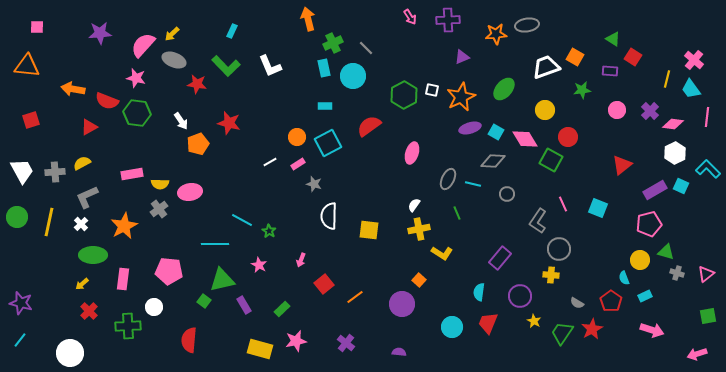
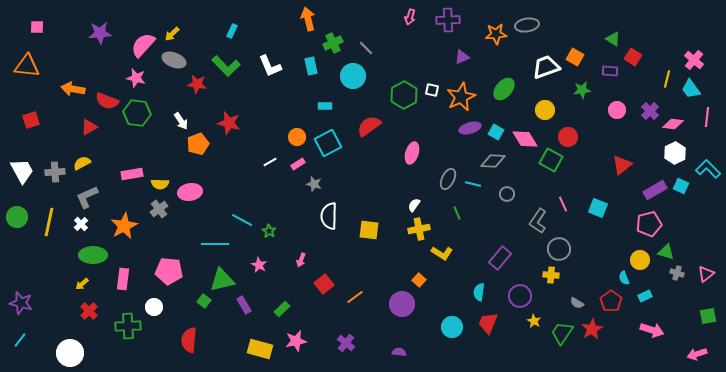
pink arrow at (410, 17): rotated 49 degrees clockwise
cyan rectangle at (324, 68): moved 13 px left, 2 px up
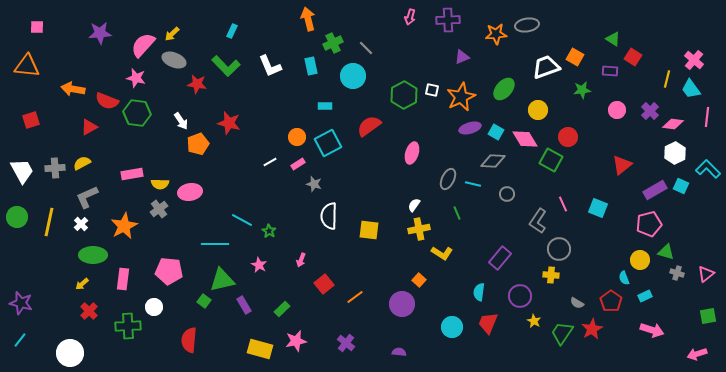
yellow circle at (545, 110): moved 7 px left
gray cross at (55, 172): moved 4 px up
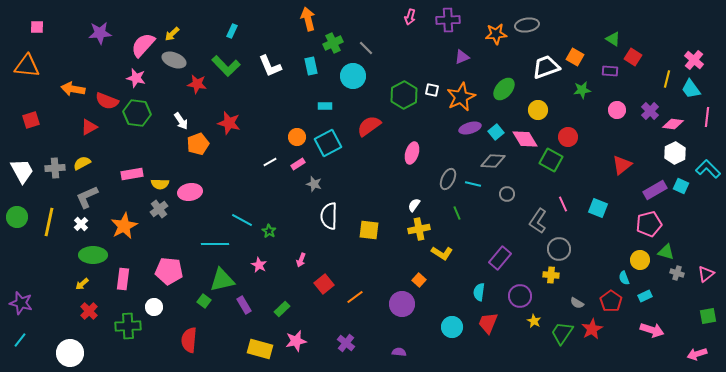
cyan square at (496, 132): rotated 21 degrees clockwise
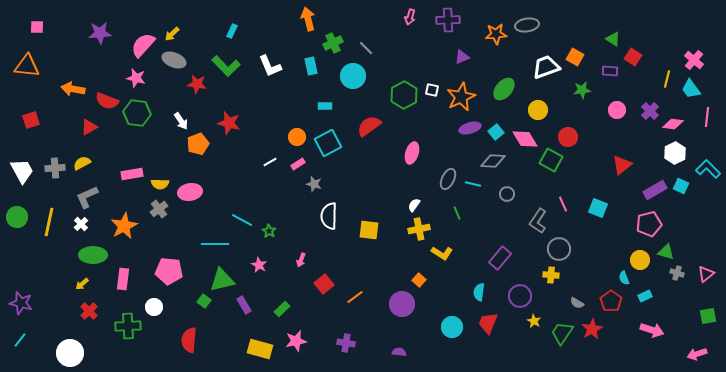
purple cross at (346, 343): rotated 30 degrees counterclockwise
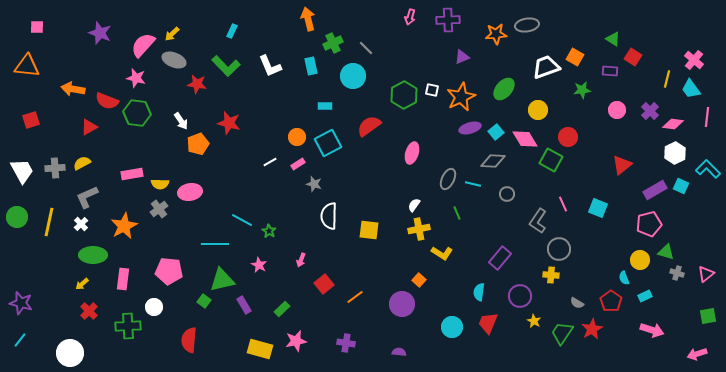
purple star at (100, 33): rotated 25 degrees clockwise
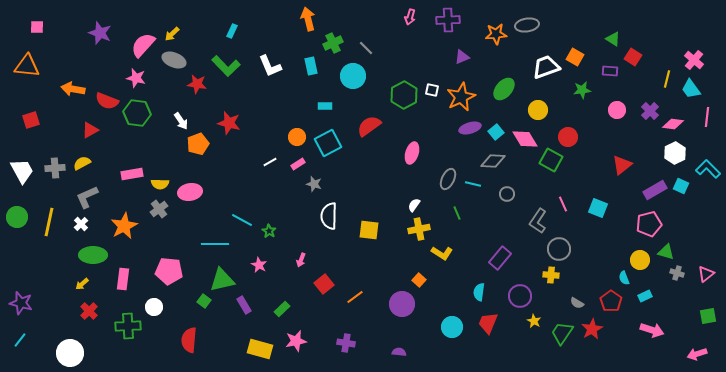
red triangle at (89, 127): moved 1 px right, 3 px down
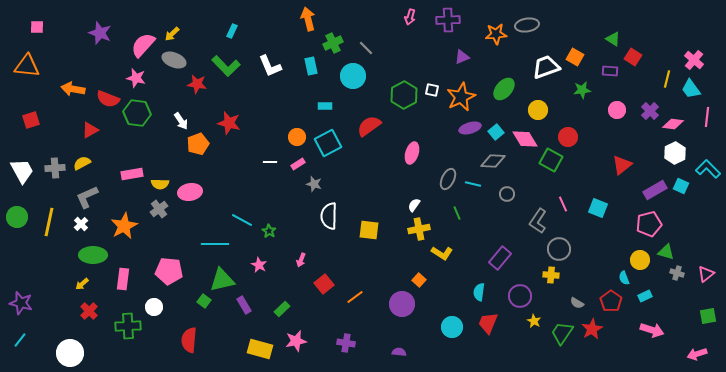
red semicircle at (107, 101): moved 1 px right, 2 px up
white line at (270, 162): rotated 32 degrees clockwise
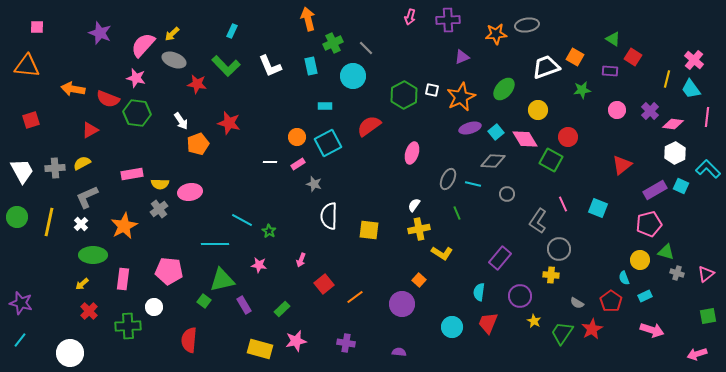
pink star at (259, 265): rotated 21 degrees counterclockwise
